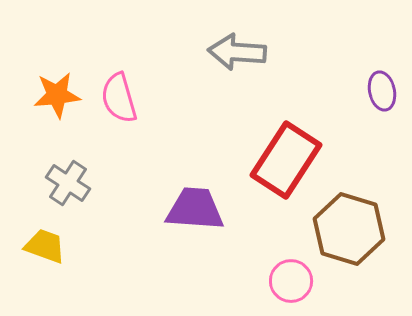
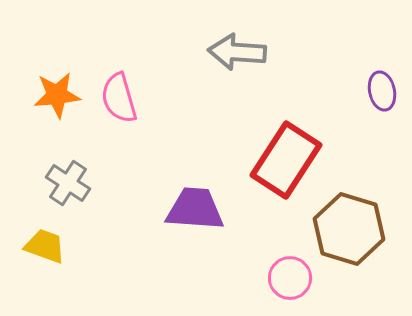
pink circle: moved 1 px left, 3 px up
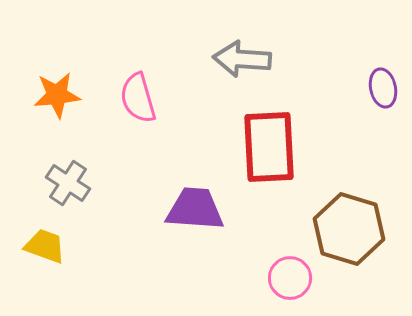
gray arrow: moved 5 px right, 7 px down
purple ellipse: moved 1 px right, 3 px up
pink semicircle: moved 19 px right
red rectangle: moved 17 px left, 13 px up; rotated 36 degrees counterclockwise
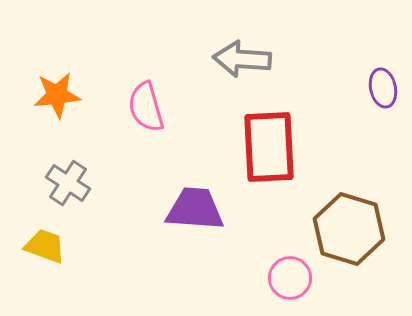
pink semicircle: moved 8 px right, 9 px down
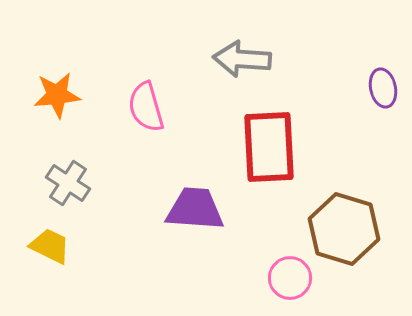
brown hexagon: moved 5 px left
yellow trapezoid: moved 5 px right; rotated 6 degrees clockwise
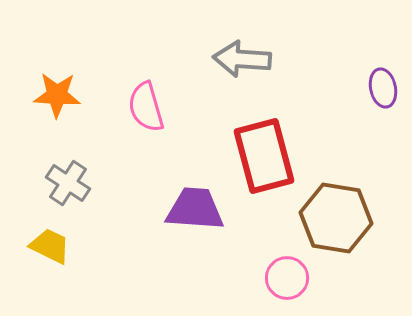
orange star: rotated 9 degrees clockwise
red rectangle: moved 5 px left, 9 px down; rotated 12 degrees counterclockwise
brown hexagon: moved 8 px left, 11 px up; rotated 8 degrees counterclockwise
pink circle: moved 3 px left
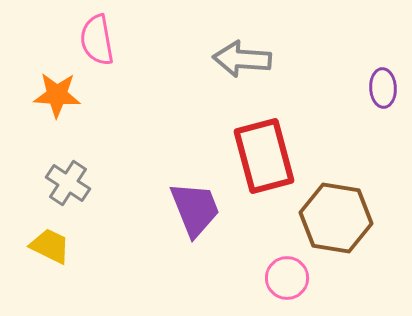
purple ellipse: rotated 9 degrees clockwise
pink semicircle: moved 49 px left, 67 px up; rotated 6 degrees clockwise
purple trapezoid: rotated 64 degrees clockwise
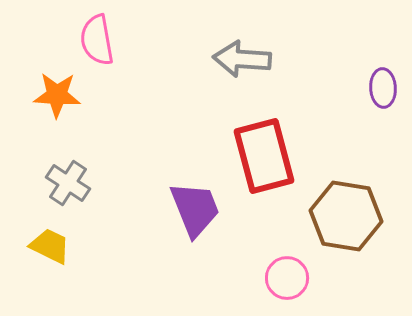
brown hexagon: moved 10 px right, 2 px up
